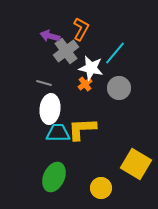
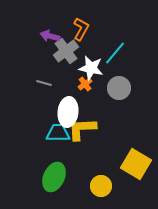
white ellipse: moved 18 px right, 3 px down
yellow circle: moved 2 px up
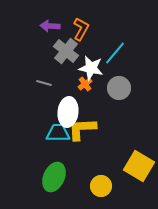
purple arrow: moved 10 px up; rotated 12 degrees counterclockwise
gray cross: rotated 15 degrees counterclockwise
yellow square: moved 3 px right, 2 px down
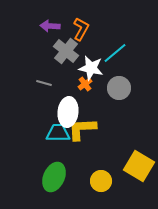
cyan line: rotated 10 degrees clockwise
yellow circle: moved 5 px up
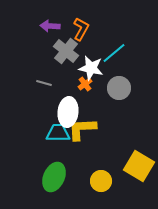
cyan line: moved 1 px left
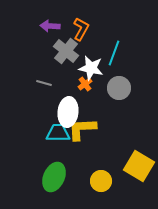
cyan line: rotated 30 degrees counterclockwise
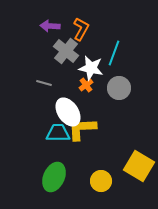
orange cross: moved 1 px right, 1 px down
white ellipse: rotated 40 degrees counterclockwise
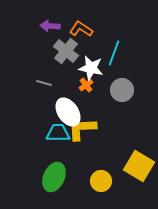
orange L-shape: rotated 85 degrees counterclockwise
gray circle: moved 3 px right, 2 px down
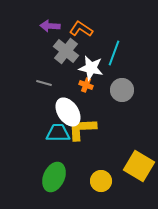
orange cross: rotated 32 degrees counterclockwise
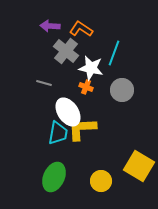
orange cross: moved 2 px down
cyan trapezoid: rotated 100 degrees clockwise
